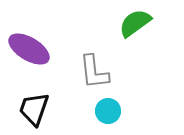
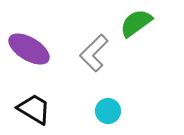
green semicircle: moved 1 px right
gray L-shape: moved 19 px up; rotated 51 degrees clockwise
black trapezoid: rotated 102 degrees clockwise
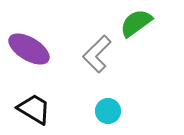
gray L-shape: moved 3 px right, 1 px down
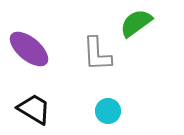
purple ellipse: rotated 9 degrees clockwise
gray L-shape: rotated 48 degrees counterclockwise
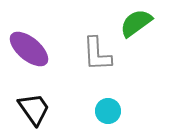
black trapezoid: rotated 24 degrees clockwise
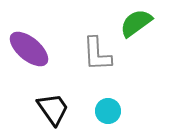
black trapezoid: moved 19 px right
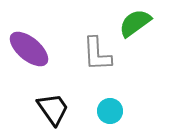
green semicircle: moved 1 px left
cyan circle: moved 2 px right
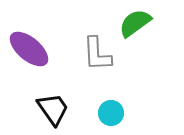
cyan circle: moved 1 px right, 2 px down
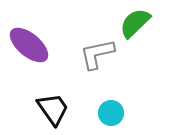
green semicircle: rotated 8 degrees counterclockwise
purple ellipse: moved 4 px up
gray L-shape: rotated 81 degrees clockwise
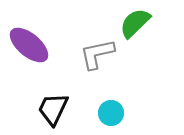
black trapezoid: rotated 120 degrees counterclockwise
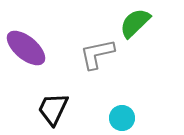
purple ellipse: moved 3 px left, 3 px down
cyan circle: moved 11 px right, 5 px down
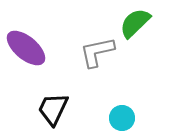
gray L-shape: moved 2 px up
